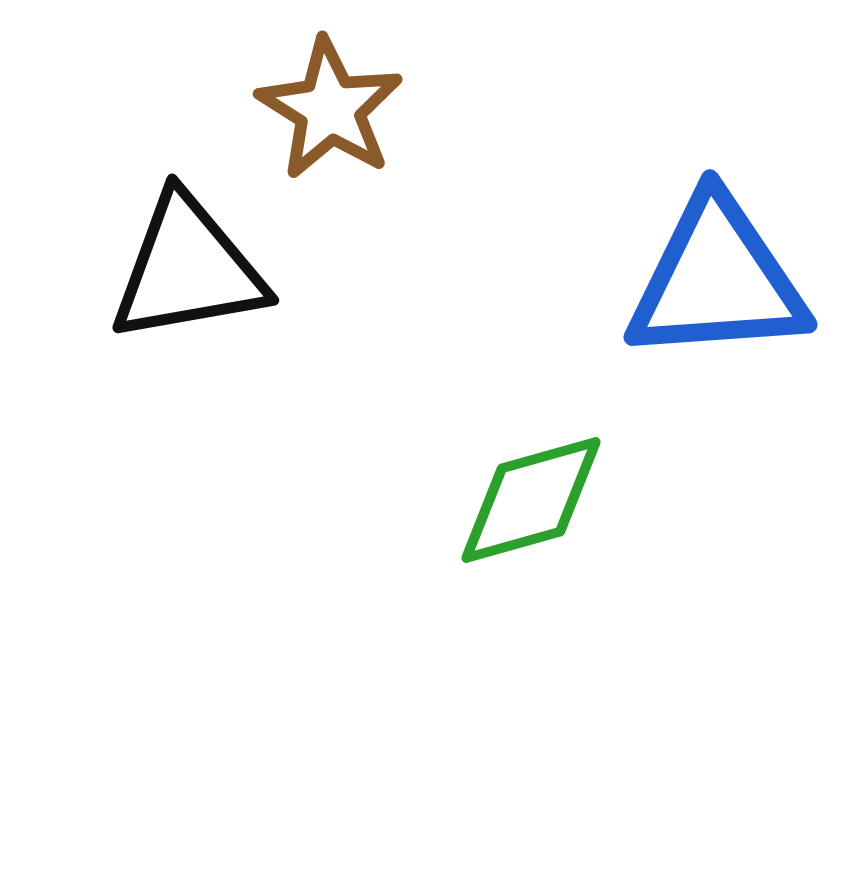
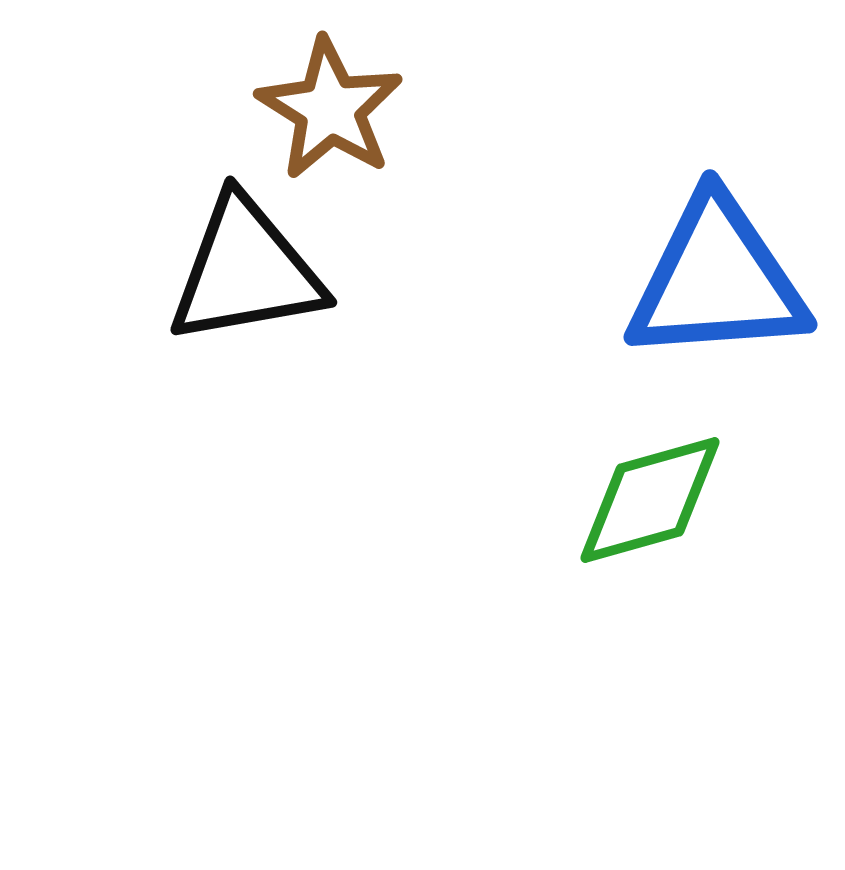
black triangle: moved 58 px right, 2 px down
green diamond: moved 119 px right
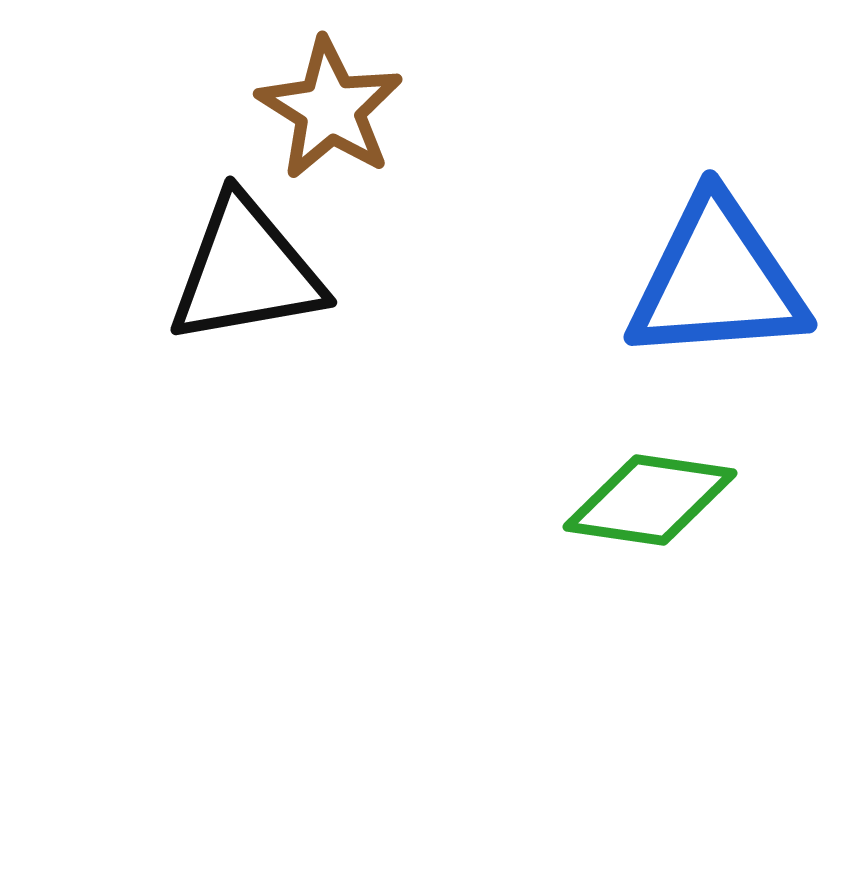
green diamond: rotated 24 degrees clockwise
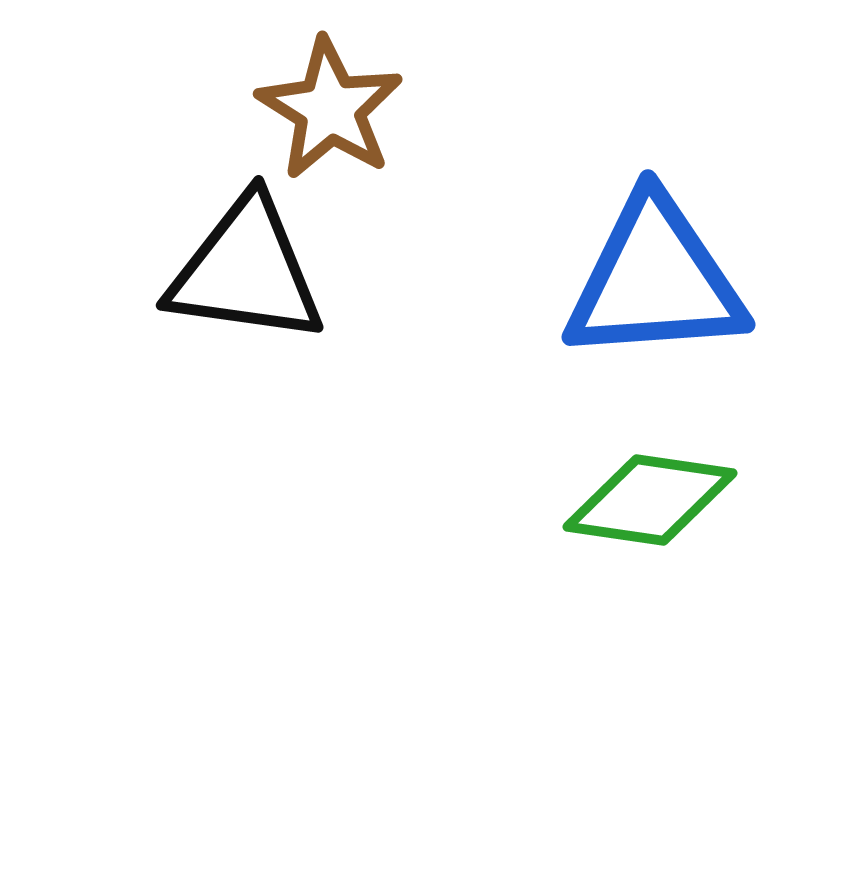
black triangle: rotated 18 degrees clockwise
blue triangle: moved 62 px left
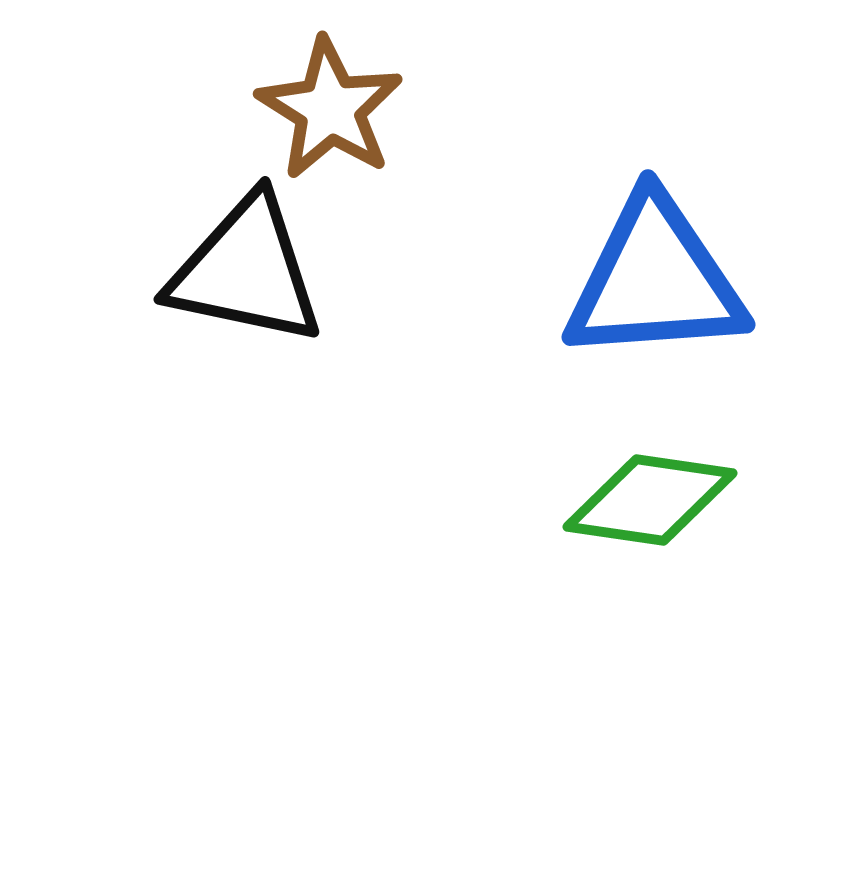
black triangle: rotated 4 degrees clockwise
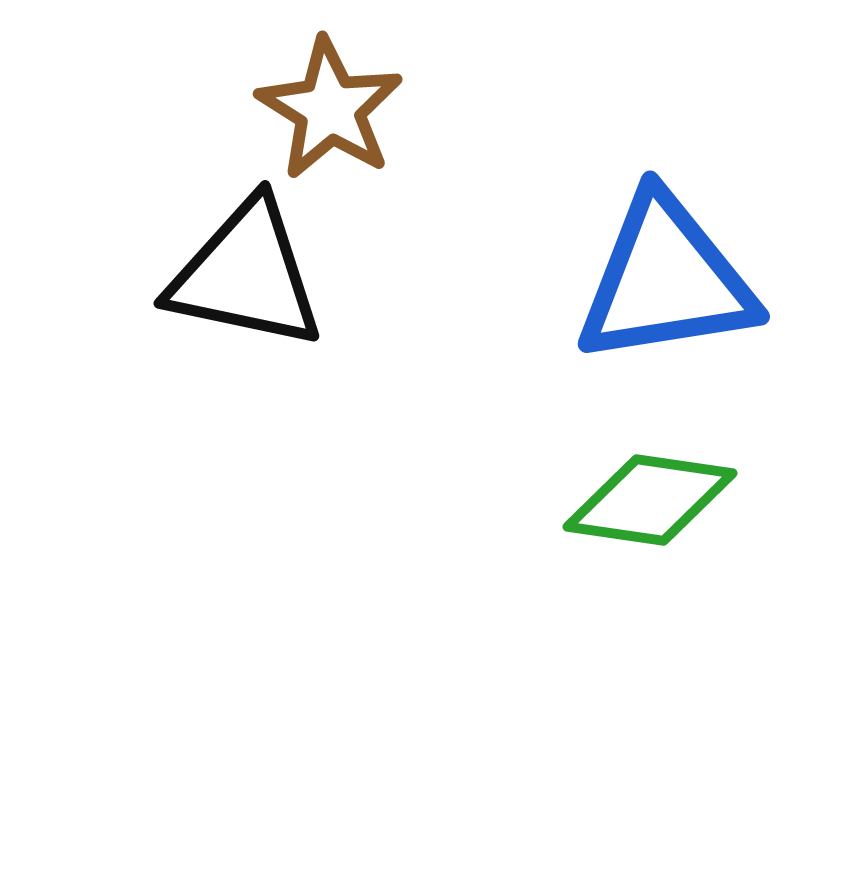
black triangle: moved 4 px down
blue triangle: moved 11 px right; rotated 5 degrees counterclockwise
